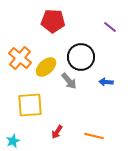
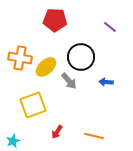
red pentagon: moved 2 px right, 1 px up
orange cross: rotated 30 degrees counterclockwise
yellow square: moved 3 px right; rotated 16 degrees counterclockwise
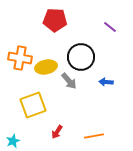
yellow ellipse: rotated 30 degrees clockwise
orange line: rotated 24 degrees counterclockwise
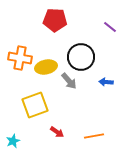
yellow square: moved 2 px right
red arrow: rotated 88 degrees counterclockwise
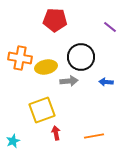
gray arrow: rotated 54 degrees counterclockwise
yellow square: moved 7 px right, 5 px down
red arrow: moved 1 px left, 1 px down; rotated 136 degrees counterclockwise
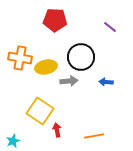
yellow square: moved 2 px left, 1 px down; rotated 36 degrees counterclockwise
red arrow: moved 1 px right, 3 px up
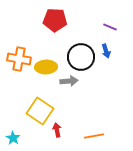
purple line: rotated 16 degrees counterclockwise
orange cross: moved 1 px left, 1 px down
yellow ellipse: rotated 10 degrees clockwise
blue arrow: moved 31 px up; rotated 112 degrees counterclockwise
cyan star: moved 3 px up; rotated 16 degrees counterclockwise
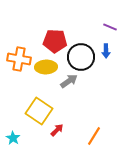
red pentagon: moved 21 px down
blue arrow: rotated 16 degrees clockwise
gray arrow: rotated 30 degrees counterclockwise
yellow square: moved 1 px left
red arrow: rotated 56 degrees clockwise
orange line: rotated 48 degrees counterclockwise
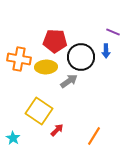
purple line: moved 3 px right, 5 px down
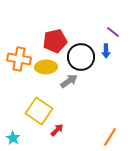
purple line: rotated 16 degrees clockwise
red pentagon: rotated 15 degrees counterclockwise
orange line: moved 16 px right, 1 px down
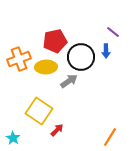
orange cross: rotated 30 degrees counterclockwise
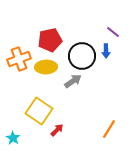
red pentagon: moved 5 px left, 1 px up
black circle: moved 1 px right, 1 px up
gray arrow: moved 4 px right
orange line: moved 1 px left, 8 px up
